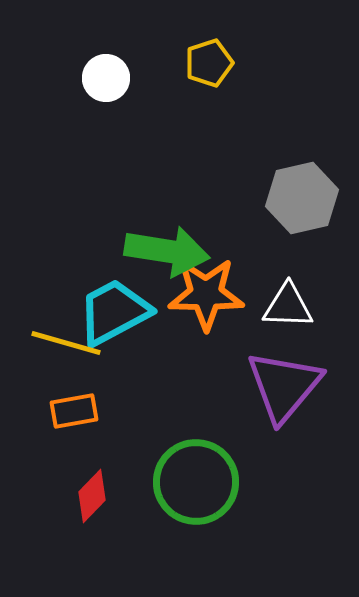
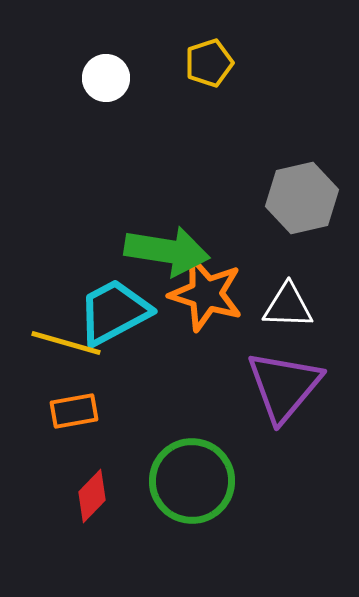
orange star: rotated 16 degrees clockwise
green circle: moved 4 px left, 1 px up
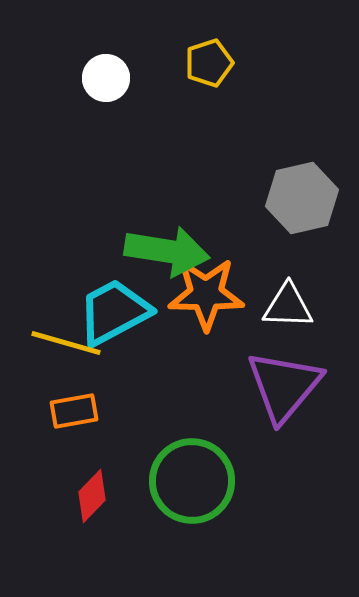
orange star: rotated 16 degrees counterclockwise
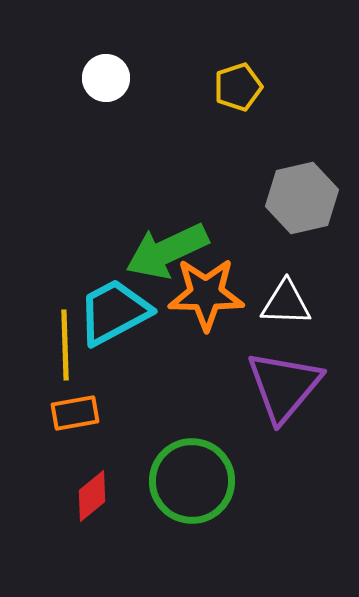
yellow pentagon: moved 29 px right, 24 px down
green arrow: rotated 146 degrees clockwise
white triangle: moved 2 px left, 3 px up
yellow line: moved 1 px left, 2 px down; rotated 72 degrees clockwise
orange rectangle: moved 1 px right, 2 px down
red diamond: rotated 6 degrees clockwise
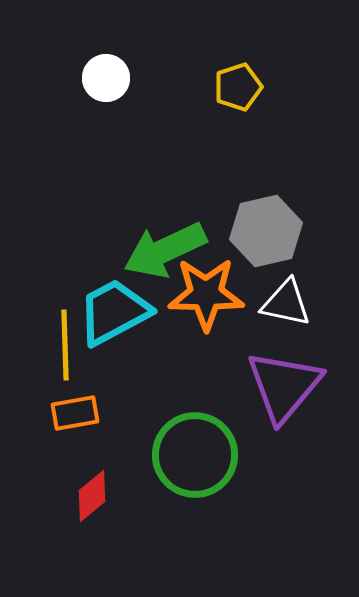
gray hexagon: moved 36 px left, 33 px down
green arrow: moved 2 px left, 1 px up
white triangle: rotated 10 degrees clockwise
green circle: moved 3 px right, 26 px up
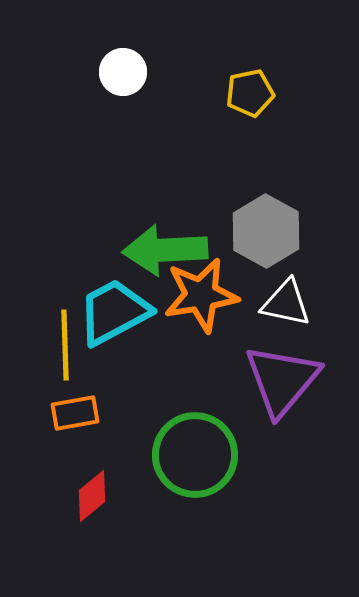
white circle: moved 17 px right, 6 px up
yellow pentagon: moved 12 px right, 6 px down; rotated 6 degrees clockwise
gray hexagon: rotated 18 degrees counterclockwise
green arrow: rotated 22 degrees clockwise
orange star: moved 5 px left, 1 px down; rotated 10 degrees counterclockwise
purple triangle: moved 2 px left, 6 px up
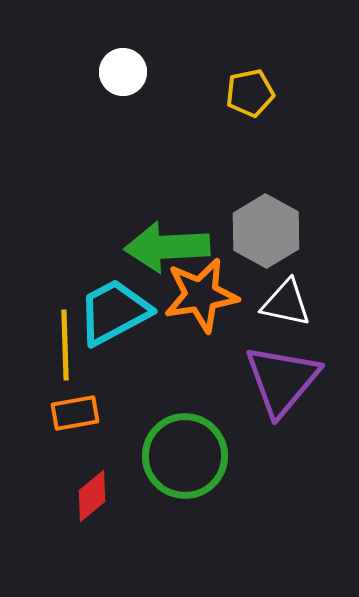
green arrow: moved 2 px right, 3 px up
green circle: moved 10 px left, 1 px down
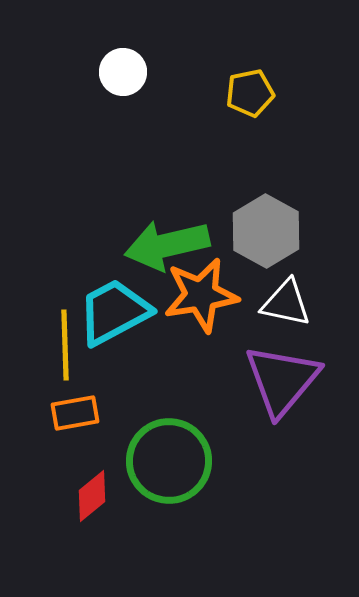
green arrow: moved 2 px up; rotated 10 degrees counterclockwise
green circle: moved 16 px left, 5 px down
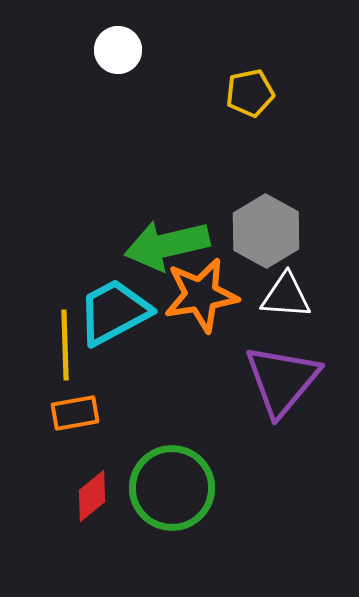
white circle: moved 5 px left, 22 px up
white triangle: moved 7 px up; rotated 8 degrees counterclockwise
green circle: moved 3 px right, 27 px down
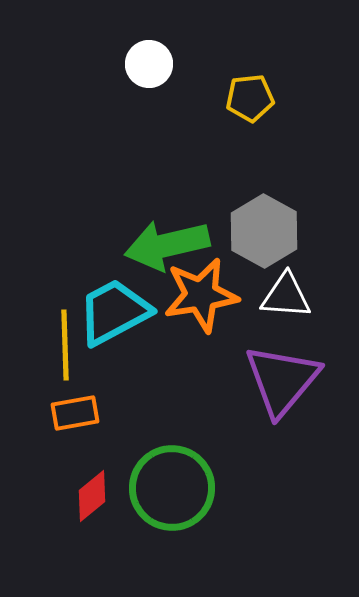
white circle: moved 31 px right, 14 px down
yellow pentagon: moved 5 px down; rotated 6 degrees clockwise
gray hexagon: moved 2 px left
